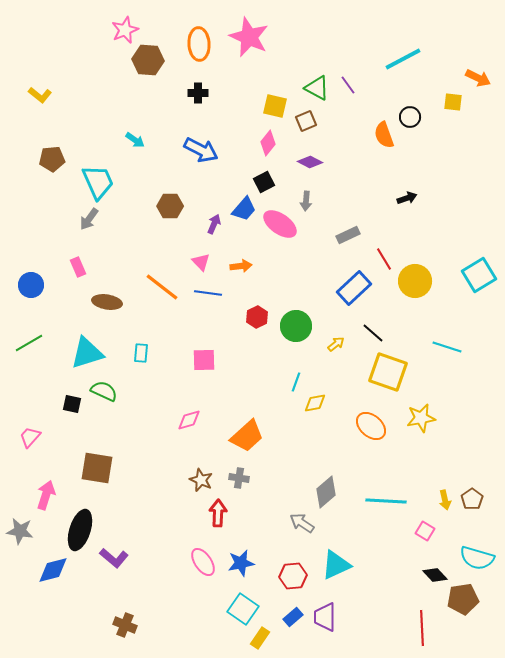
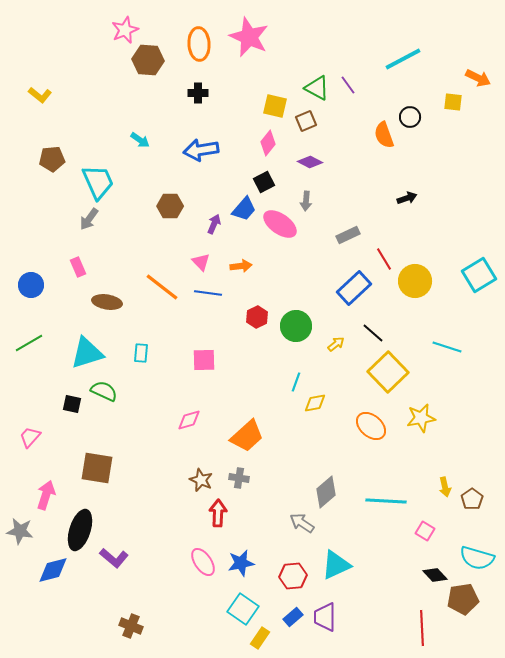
cyan arrow at (135, 140): moved 5 px right
blue arrow at (201, 150): rotated 144 degrees clockwise
yellow square at (388, 372): rotated 27 degrees clockwise
yellow arrow at (445, 500): moved 13 px up
brown cross at (125, 625): moved 6 px right, 1 px down
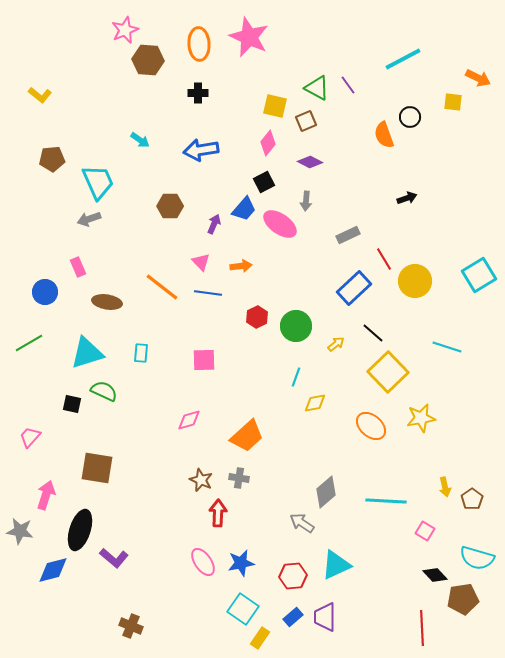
gray arrow at (89, 219): rotated 35 degrees clockwise
blue circle at (31, 285): moved 14 px right, 7 px down
cyan line at (296, 382): moved 5 px up
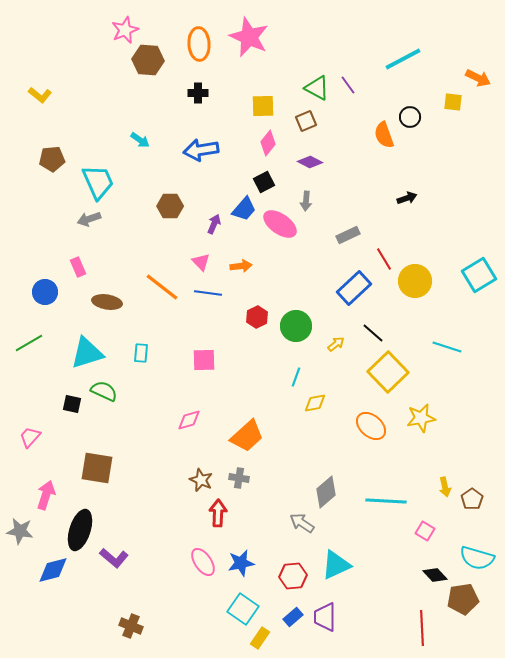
yellow square at (275, 106): moved 12 px left; rotated 15 degrees counterclockwise
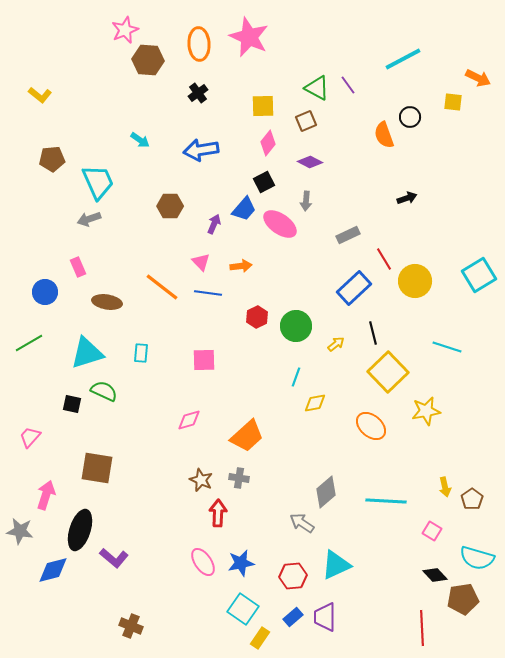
black cross at (198, 93): rotated 36 degrees counterclockwise
black line at (373, 333): rotated 35 degrees clockwise
yellow star at (421, 418): moved 5 px right, 7 px up
pink square at (425, 531): moved 7 px right
